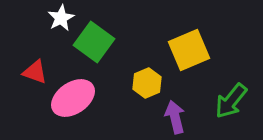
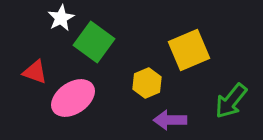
purple arrow: moved 5 px left, 3 px down; rotated 76 degrees counterclockwise
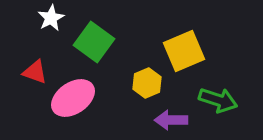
white star: moved 10 px left
yellow square: moved 5 px left, 1 px down
green arrow: moved 13 px left, 1 px up; rotated 111 degrees counterclockwise
purple arrow: moved 1 px right
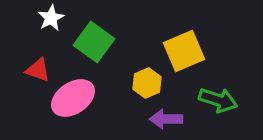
red triangle: moved 3 px right, 2 px up
purple arrow: moved 5 px left, 1 px up
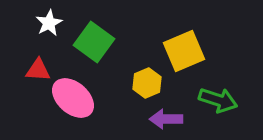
white star: moved 2 px left, 5 px down
red triangle: rotated 16 degrees counterclockwise
pink ellipse: rotated 75 degrees clockwise
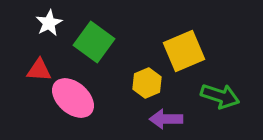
red triangle: moved 1 px right
green arrow: moved 2 px right, 4 px up
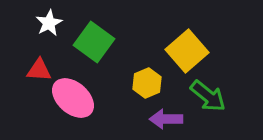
yellow square: moved 3 px right; rotated 18 degrees counterclockwise
green arrow: moved 12 px left; rotated 21 degrees clockwise
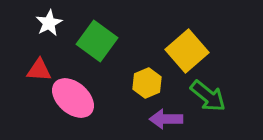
green square: moved 3 px right, 1 px up
